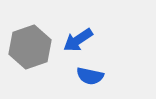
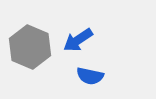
gray hexagon: rotated 18 degrees counterclockwise
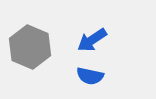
blue arrow: moved 14 px right
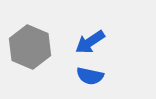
blue arrow: moved 2 px left, 2 px down
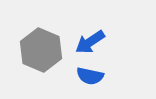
gray hexagon: moved 11 px right, 3 px down
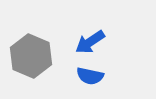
gray hexagon: moved 10 px left, 6 px down
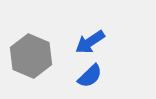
blue semicircle: rotated 56 degrees counterclockwise
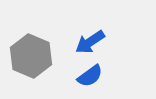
blue semicircle: rotated 8 degrees clockwise
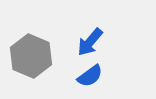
blue arrow: rotated 16 degrees counterclockwise
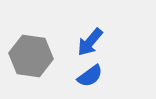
gray hexagon: rotated 15 degrees counterclockwise
